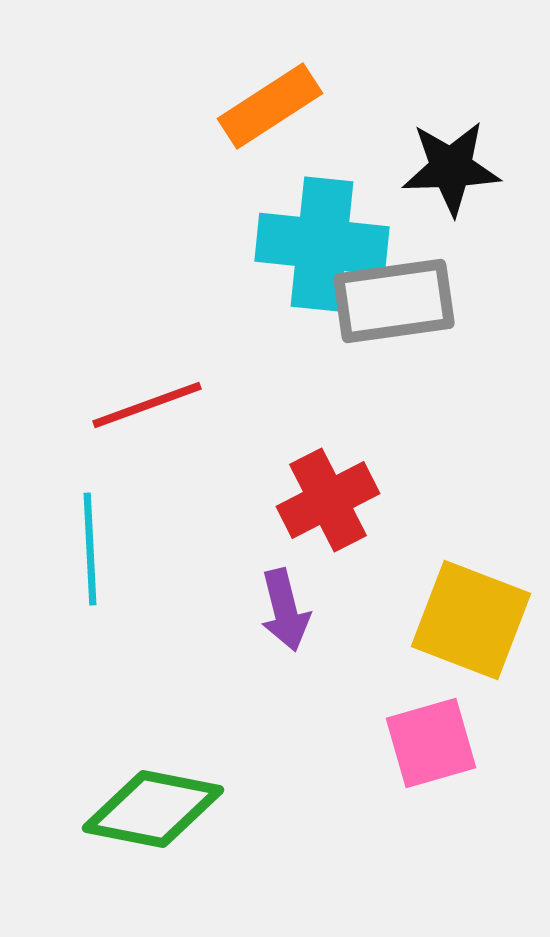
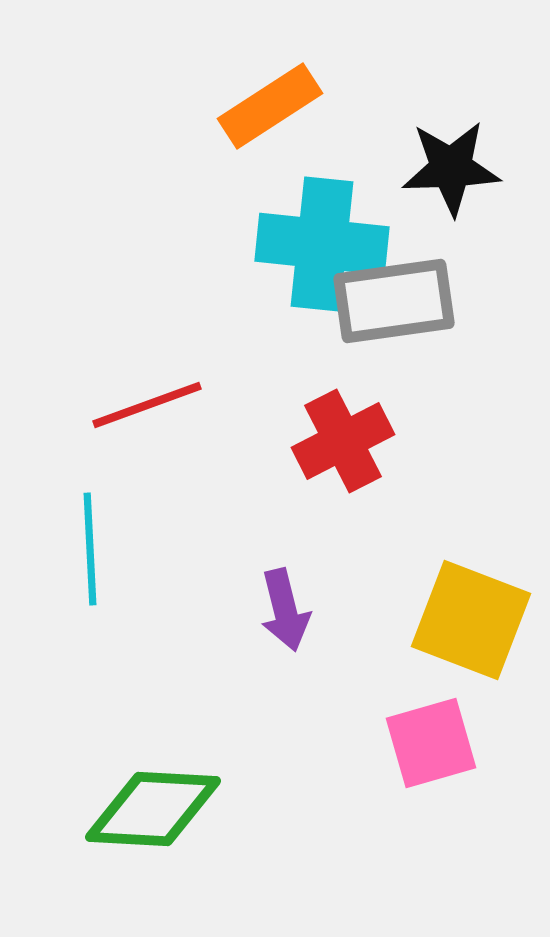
red cross: moved 15 px right, 59 px up
green diamond: rotated 8 degrees counterclockwise
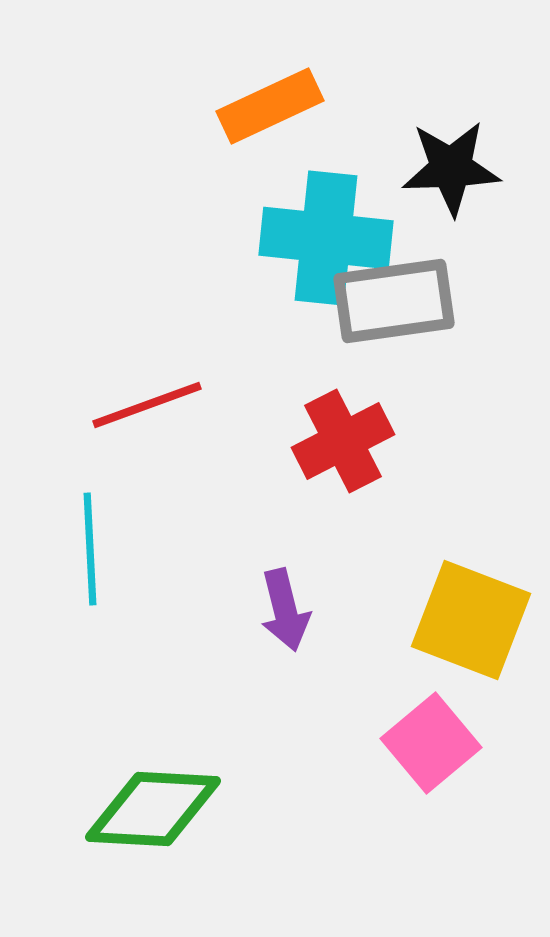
orange rectangle: rotated 8 degrees clockwise
cyan cross: moved 4 px right, 6 px up
pink square: rotated 24 degrees counterclockwise
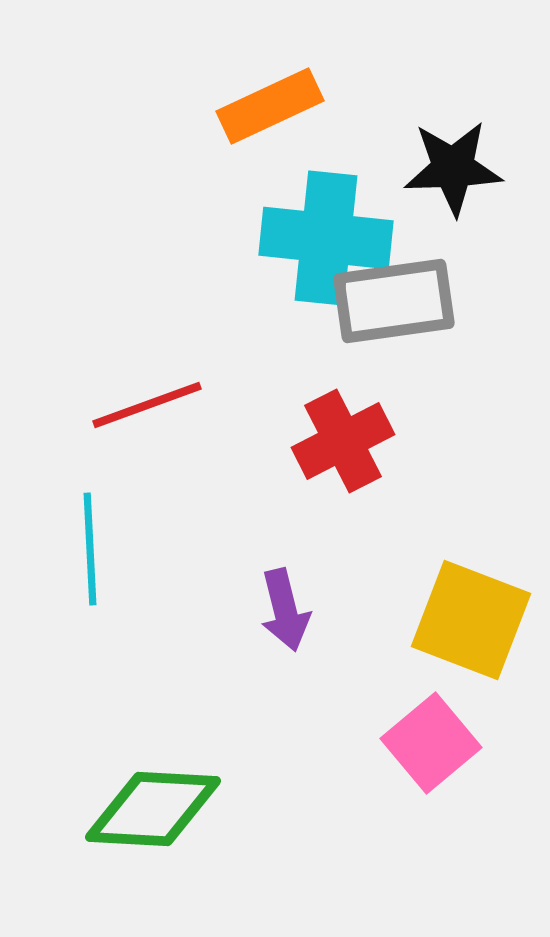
black star: moved 2 px right
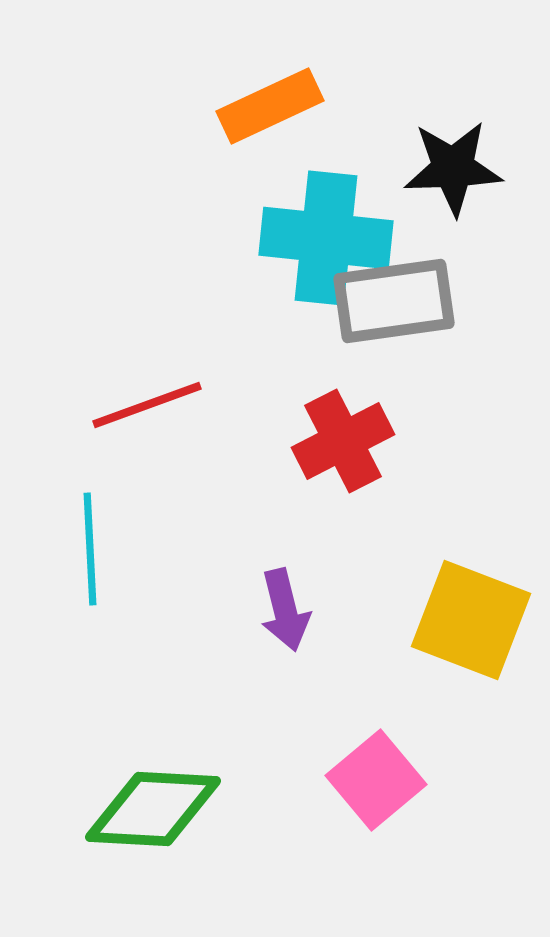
pink square: moved 55 px left, 37 px down
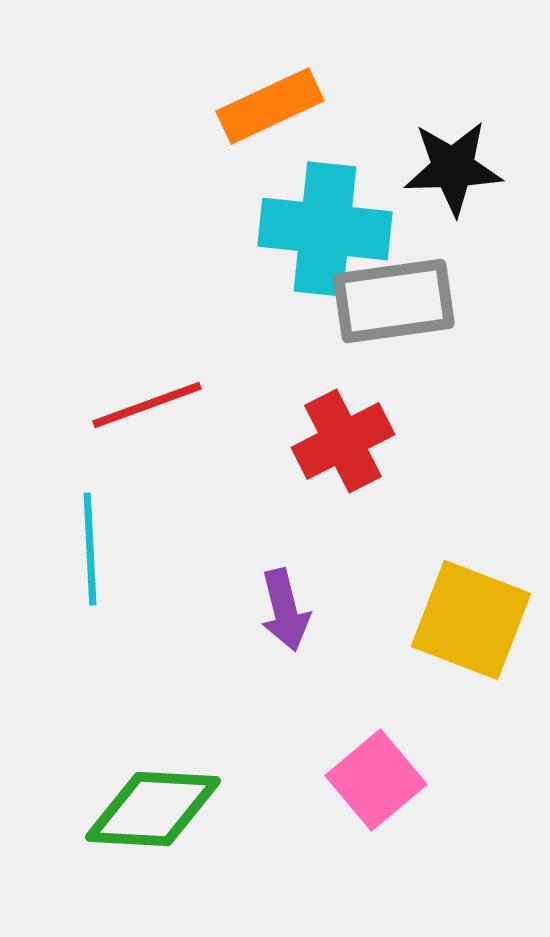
cyan cross: moved 1 px left, 9 px up
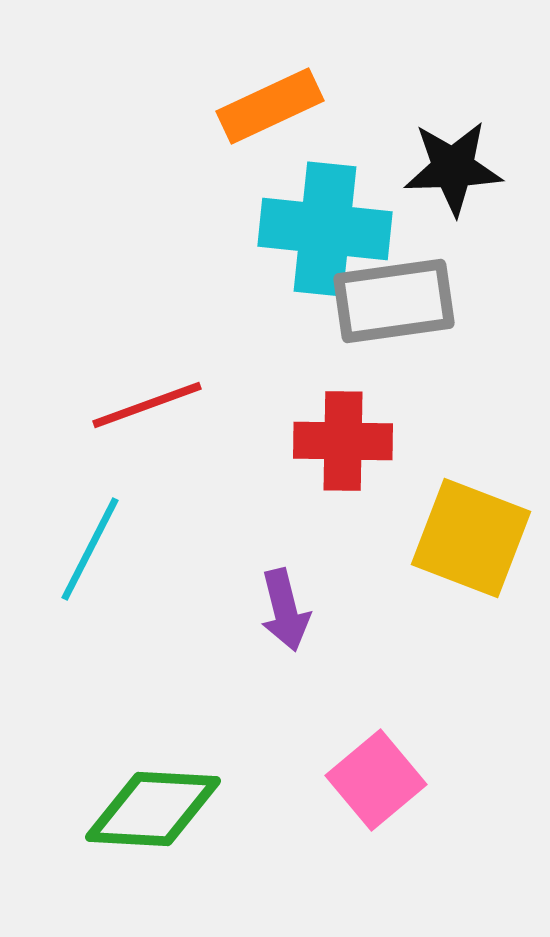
red cross: rotated 28 degrees clockwise
cyan line: rotated 30 degrees clockwise
yellow square: moved 82 px up
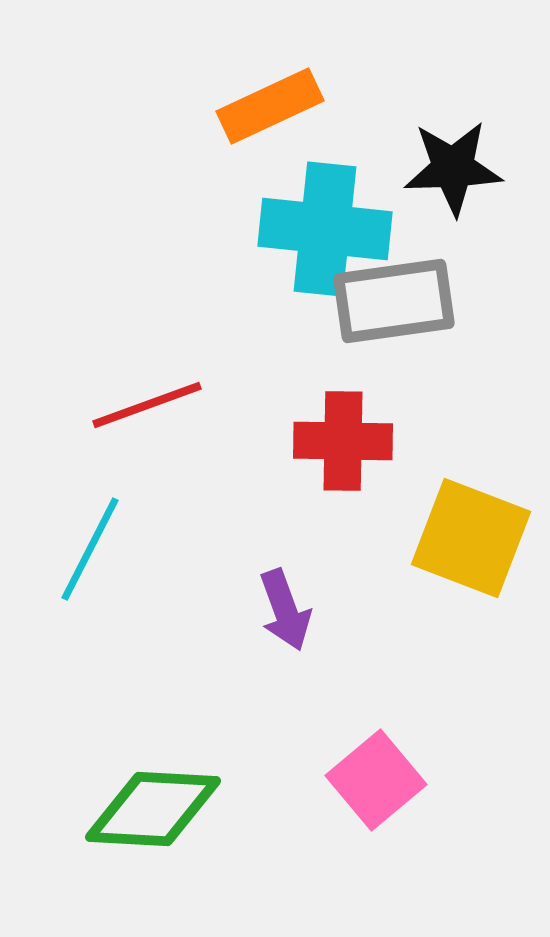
purple arrow: rotated 6 degrees counterclockwise
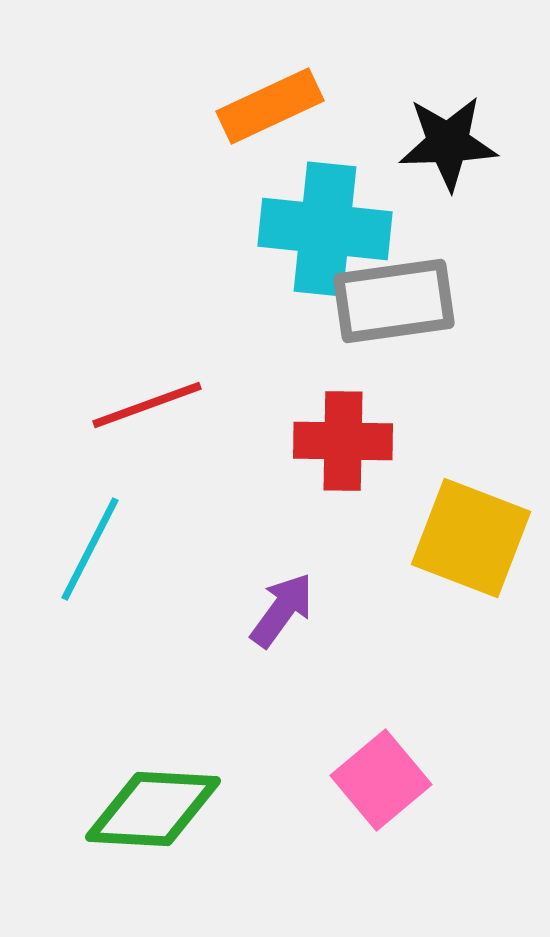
black star: moved 5 px left, 25 px up
purple arrow: moved 3 px left; rotated 124 degrees counterclockwise
pink square: moved 5 px right
